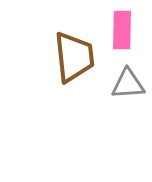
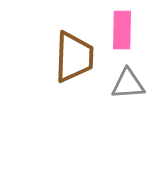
brown trapezoid: rotated 8 degrees clockwise
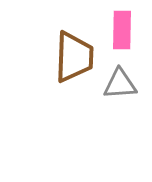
gray triangle: moved 8 px left
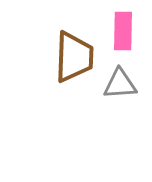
pink rectangle: moved 1 px right, 1 px down
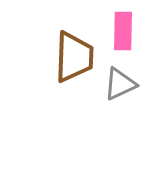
gray triangle: rotated 21 degrees counterclockwise
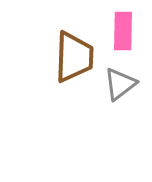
gray triangle: rotated 12 degrees counterclockwise
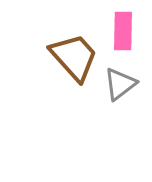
brown trapezoid: rotated 44 degrees counterclockwise
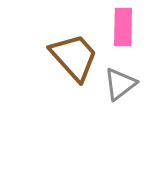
pink rectangle: moved 4 px up
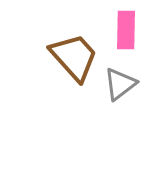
pink rectangle: moved 3 px right, 3 px down
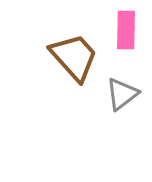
gray triangle: moved 2 px right, 10 px down
